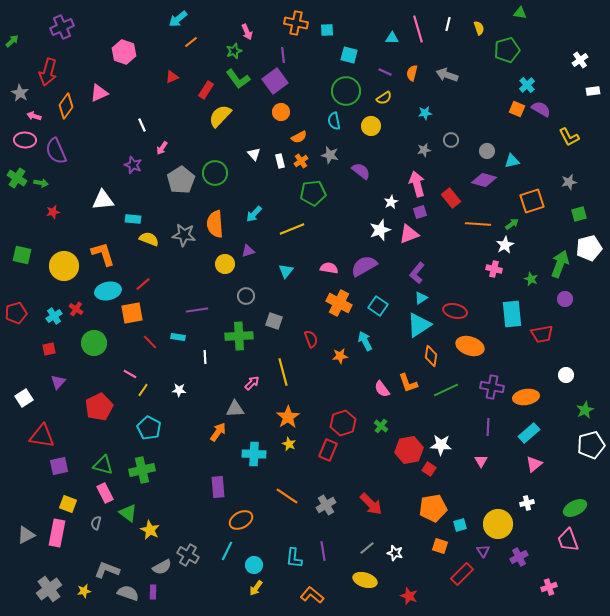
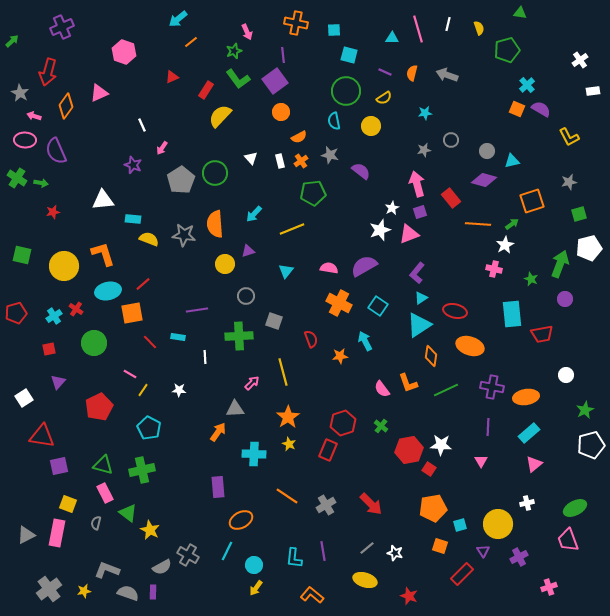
cyan square at (327, 30): moved 7 px right
white triangle at (254, 154): moved 3 px left, 4 px down
white star at (391, 202): moved 1 px right, 6 px down
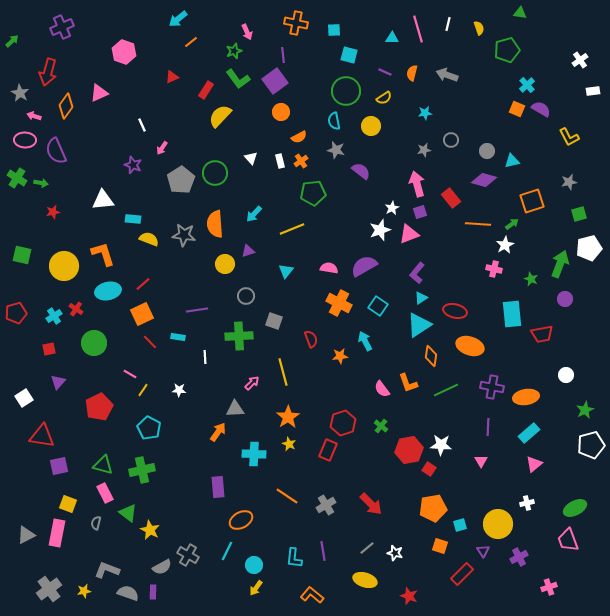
gray star at (330, 155): moved 6 px right, 5 px up
orange square at (132, 313): moved 10 px right, 1 px down; rotated 15 degrees counterclockwise
